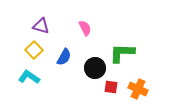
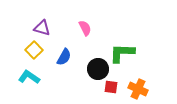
purple triangle: moved 1 px right, 2 px down
black circle: moved 3 px right, 1 px down
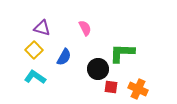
cyan L-shape: moved 6 px right
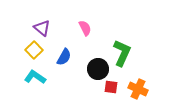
purple triangle: rotated 24 degrees clockwise
green L-shape: rotated 112 degrees clockwise
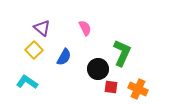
cyan L-shape: moved 8 px left, 5 px down
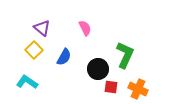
green L-shape: moved 3 px right, 2 px down
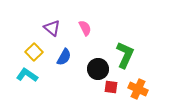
purple triangle: moved 10 px right
yellow square: moved 2 px down
cyan L-shape: moved 7 px up
